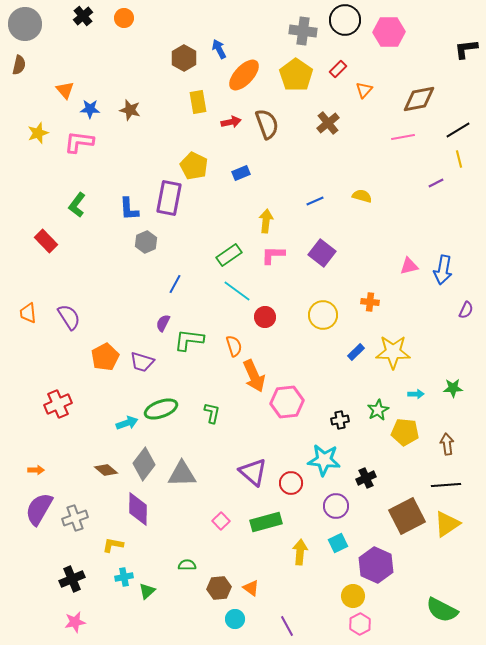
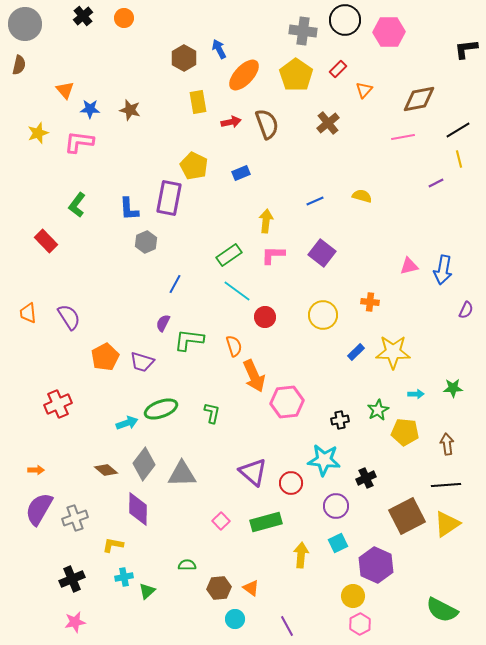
yellow arrow at (300, 552): moved 1 px right, 3 px down
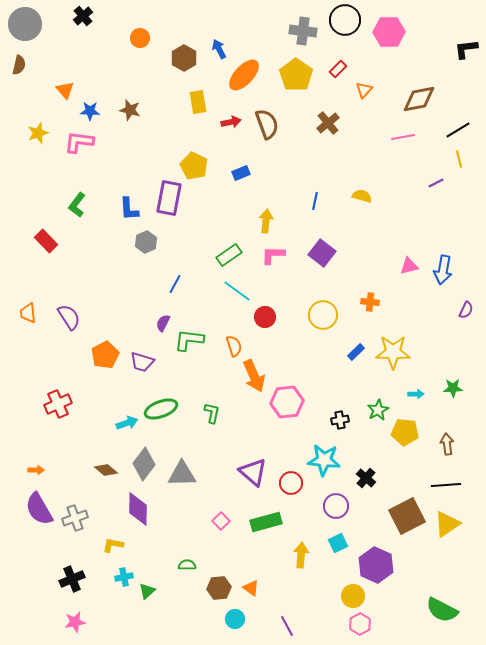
orange circle at (124, 18): moved 16 px right, 20 px down
blue star at (90, 109): moved 2 px down
blue line at (315, 201): rotated 54 degrees counterclockwise
orange pentagon at (105, 357): moved 2 px up
black cross at (366, 478): rotated 24 degrees counterclockwise
purple semicircle at (39, 509): rotated 60 degrees counterclockwise
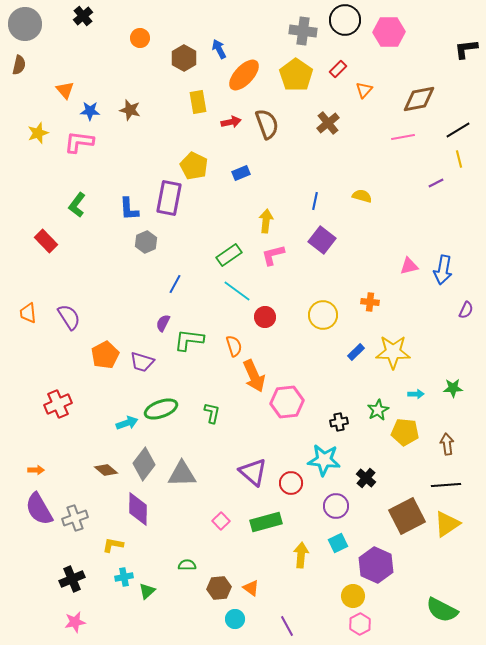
purple square at (322, 253): moved 13 px up
pink L-shape at (273, 255): rotated 15 degrees counterclockwise
black cross at (340, 420): moved 1 px left, 2 px down
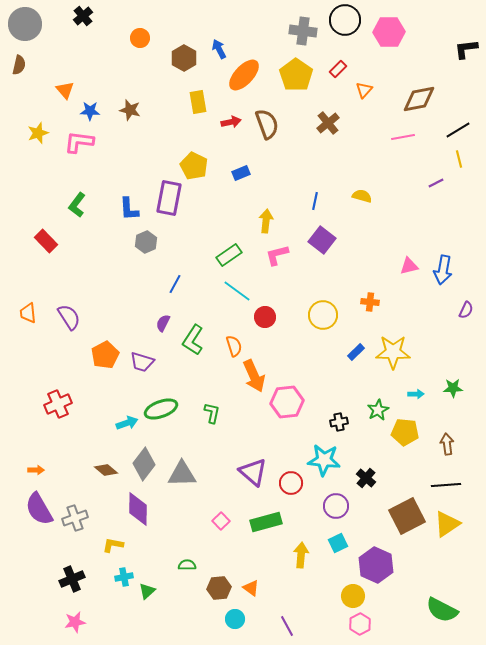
pink L-shape at (273, 255): moved 4 px right
green L-shape at (189, 340): moved 4 px right; rotated 64 degrees counterclockwise
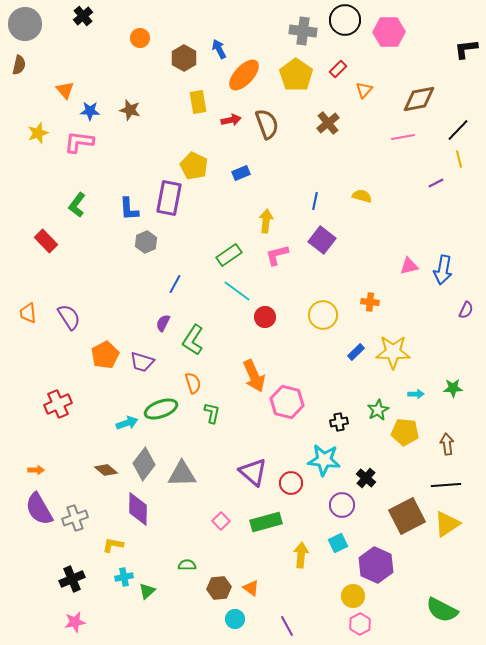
red arrow at (231, 122): moved 2 px up
black line at (458, 130): rotated 15 degrees counterclockwise
orange semicircle at (234, 346): moved 41 px left, 37 px down
pink hexagon at (287, 402): rotated 20 degrees clockwise
purple circle at (336, 506): moved 6 px right, 1 px up
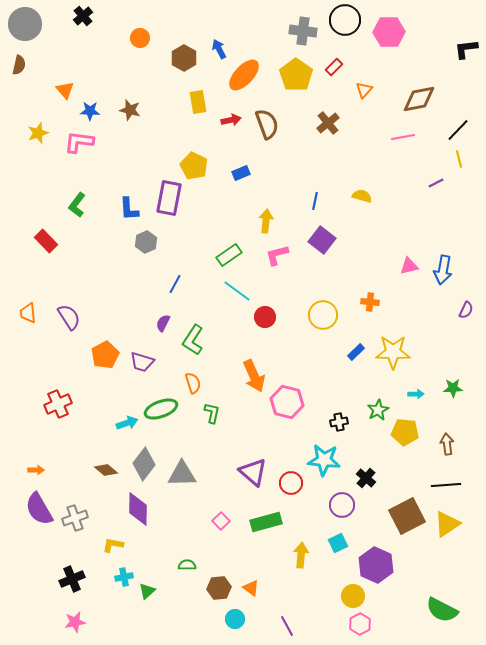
red rectangle at (338, 69): moved 4 px left, 2 px up
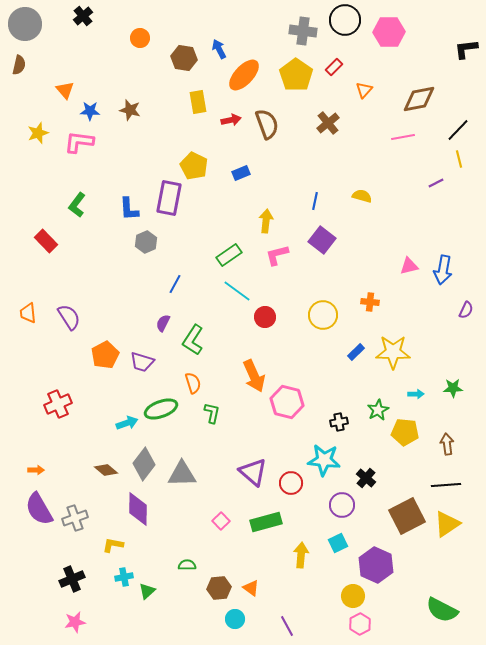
brown hexagon at (184, 58): rotated 20 degrees counterclockwise
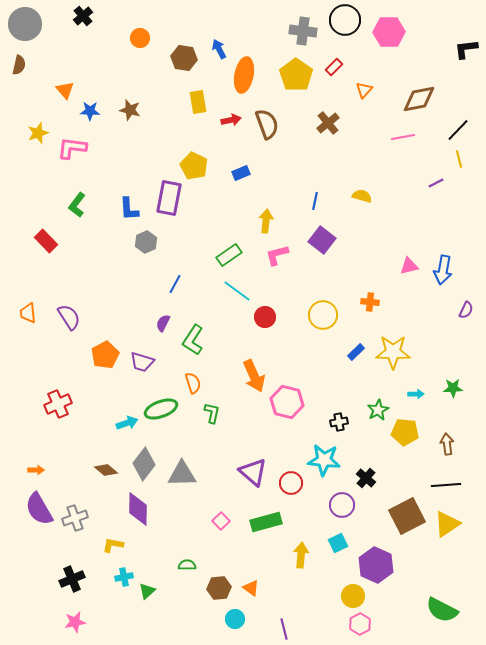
orange ellipse at (244, 75): rotated 32 degrees counterclockwise
pink L-shape at (79, 142): moved 7 px left, 6 px down
purple line at (287, 626): moved 3 px left, 3 px down; rotated 15 degrees clockwise
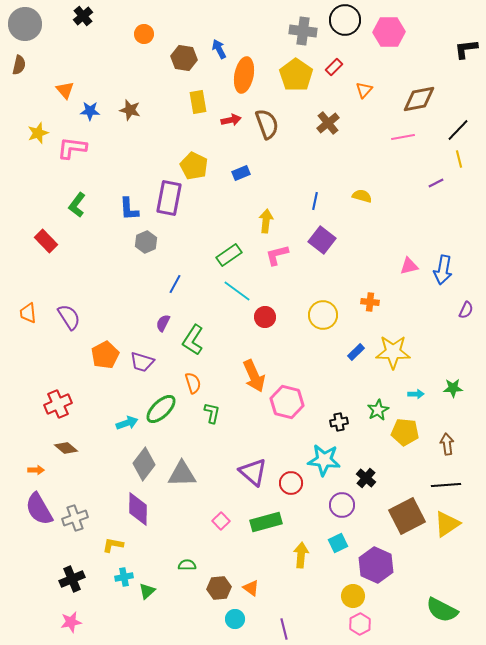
orange circle at (140, 38): moved 4 px right, 4 px up
green ellipse at (161, 409): rotated 24 degrees counterclockwise
brown diamond at (106, 470): moved 40 px left, 22 px up
pink star at (75, 622): moved 4 px left
